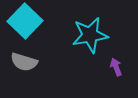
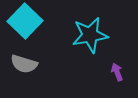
gray semicircle: moved 2 px down
purple arrow: moved 1 px right, 5 px down
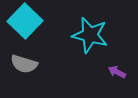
cyan star: rotated 24 degrees clockwise
purple arrow: rotated 42 degrees counterclockwise
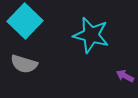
cyan star: moved 1 px right
purple arrow: moved 8 px right, 4 px down
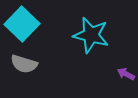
cyan square: moved 3 px left, 3 px down
purple arrow: moved 1 px right, 2 px up
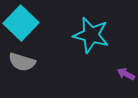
cyan square: moved 1 px left, 1 px up
gray semicircle: moved 2 px left, 2 px up
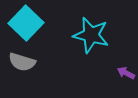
cyan square: moved 5 px right
purple arrow: moved 1 px up
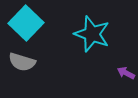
cyan star: moved 1 px right, 1 px up; rotated 6 degrees clockwise
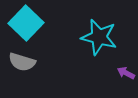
cyan star: moved 7 px right, 3 px down; rotated 6 degrees counterclockwise
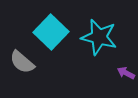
cyan square: moved 25 px right, 9 px down
gray semicircle: rotated 24 degrees clockwise
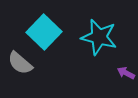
cyan square: moved 7 px left
gray semicircle: moved 2 px left, 1 px down
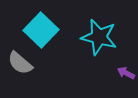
cyan square: moved 3 px left, 2 px up
